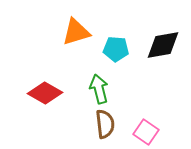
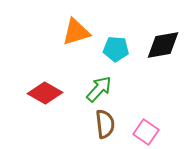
green arrow: rotated 56 degrees clockwise
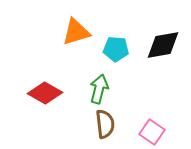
green arrow: rotated 28 degrees counterclockwise
pink square: moved 6 px right
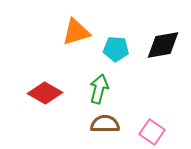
brown semicircle: rotated 84 degrees counterclockwise
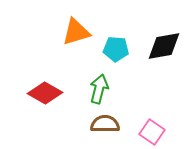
black diamond: moved 1 px right, 1 px down
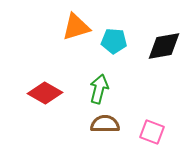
orange triangle: moved 5 px up
cyan pentagon: moved 2 px left, 8 px up
pink square: rotated 15 degrees counterclockwise
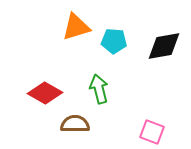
green arrow: rotated 28 degrees counterclockwise
brown semicircle: moved 30 px left
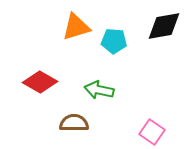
black diamond: moved 20 px up
green arrow: moved 1 px down; rotated 64 degrees counterclockwise
red diamond: moved 5 px left, 11 px up
brown semicircle: moved 1 px left, 1 px up
pink square: rotated 15 degrees clockwise
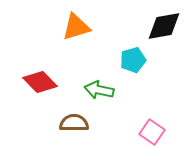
cyan pentagon: moved 19 px right, 19 px down; rotated 20 degrees counterclockwise
red diamond: rotated 16 degrees clockwise
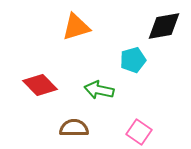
red diamond: moved 3 px down
brown semicircle: moved 5 px down
pink square: moved 13 px left
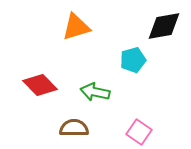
green arrow: moved 4 px left, 2 px down
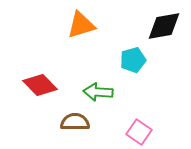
orange triangle: moved 5 px right, 2 px up
green arrow: moved 3 px right; rotated 8 degrees counterclockwise
brown semicircle: moved 1 px right, 6 px up
